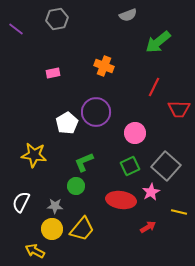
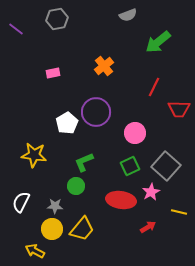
orange cross: rotated 30 degrees clockwise
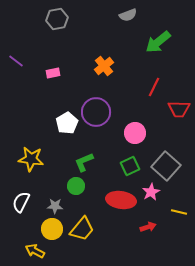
purple line: moved 32 px down
yellow star: moved 3 px left, 4 px down
red arrow: rotated 14 degrees clockwise
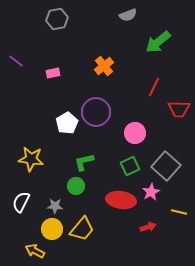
green L-shape: rotated 10 degrees clockwise
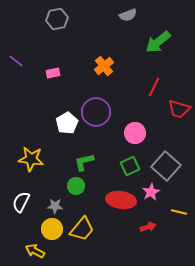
red trapezoid: rotated 15 degrees clockwise
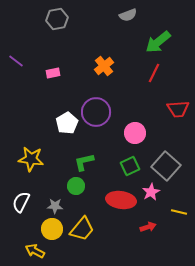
red line: moved 14 px up
red trapezoid: moved 1 px left; rotated 20 degrees counterclockwise
